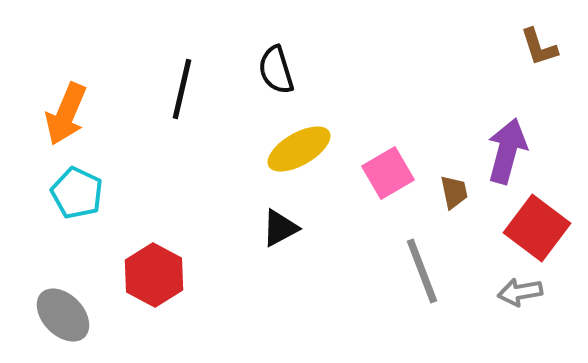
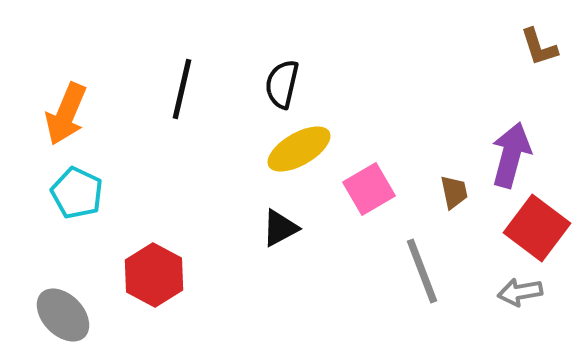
black semicircle: moved 6 px right, 14 px down; rotated 30 degrees clockwise
purple arrow: moved 4 px right, 4 px down
pink square: moved 19 px left, 16 px down
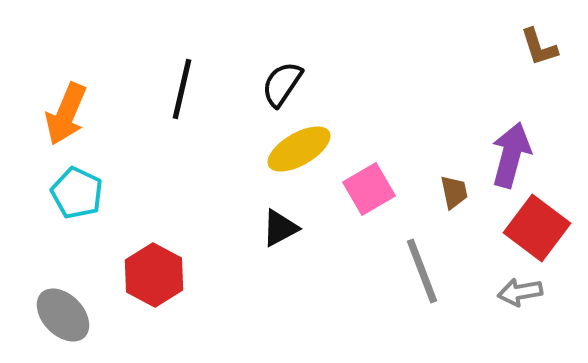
black semicircle: rotated 21 degrees clockwise
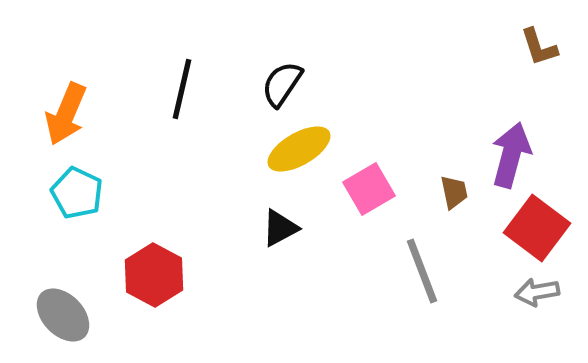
gray arrow: moved 17 px right
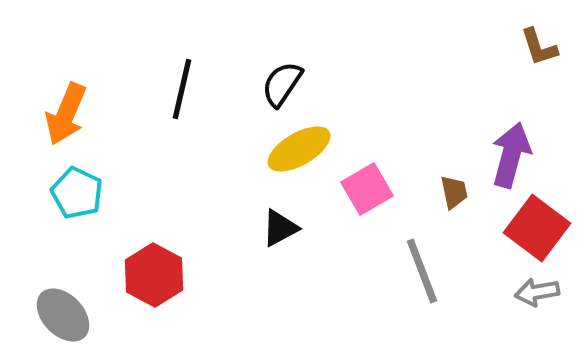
pink square: moved 2 px left
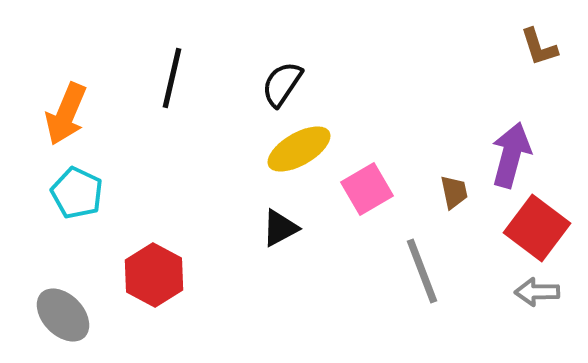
black line: moved 10 px left, 11 px up
gray arrow: rotated 9 degrees clockwise
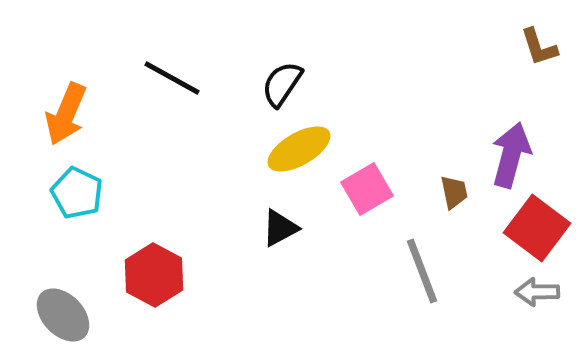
black line: rotated 74 degrees counterclockwise
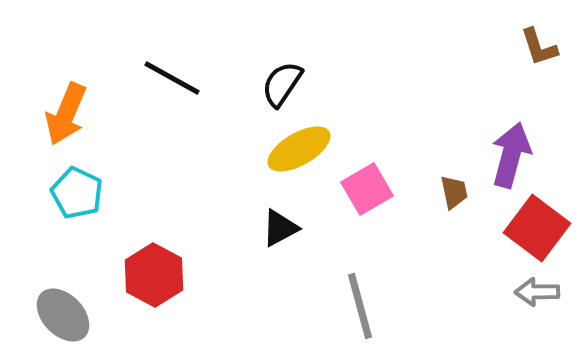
gray line: moved 62 px left, 35 px down; rotated 6 degrees clockwise
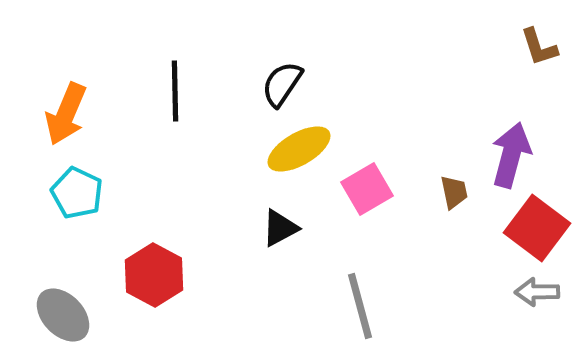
black line: moved 3 px right, 13 px down; rotated 60 degrees clockwise
